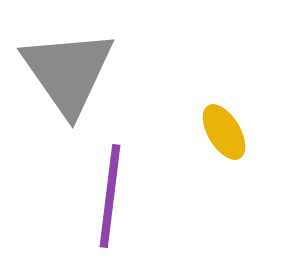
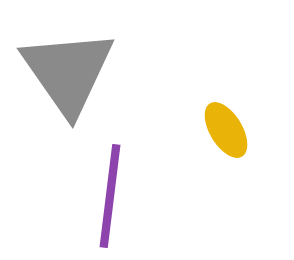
yellow ellipse: moved 2 px right, 2 px up
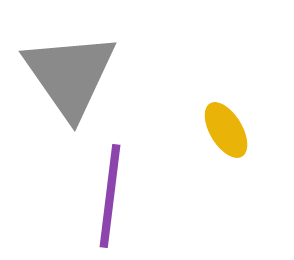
gray triangle: moved 2 px right, 3 px down
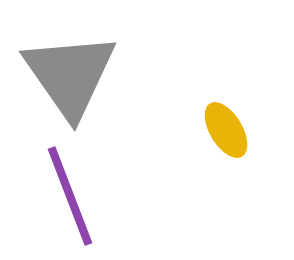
purple line: moved 40 px left; rotated 28 degrees counterclockwise
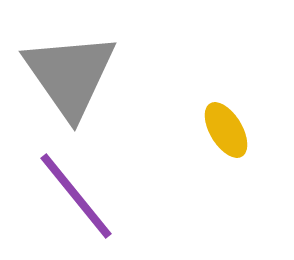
purple line: moved 6 px right; rotated 18 degrees counterclockwise
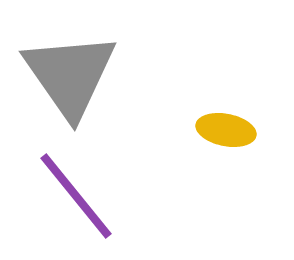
yellow ellipse: rotated 48 degrees counterclockwise
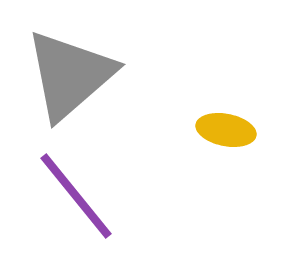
gray triangle: rotated 24 degrees clockwise
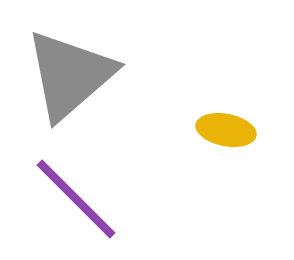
purple line: moved 3 px down; rotated 6 degrees counterclockwise
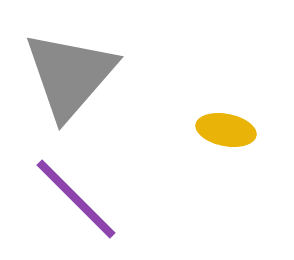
gray triangle: rotated 8 degrees counterclockwise
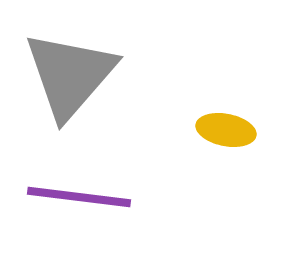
purple line: moved 3 px right, 2 px up; rotated 38 degrees counterclockwise
